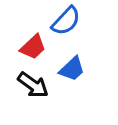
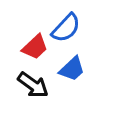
blue semicircle: moved 7 px down
red trapezoid: moved 2 px right
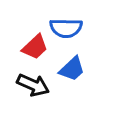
blue semicircle: rotated 48 degrees clockwise
black arrow: rotated 12 degrees counterclockwise
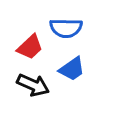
red trapezoid: moved 5 px left
blue trapezoid: rotated 8 degrees clockwise
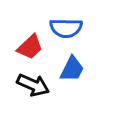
blue trapezoid: rotated 28 degrees counterclockwise
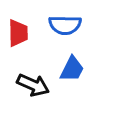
blue semicircle: moved 1 px left, 3 px up
red trapezoid: moved 12 px left, 14 px up; rotated 48 degrees counterclockwise
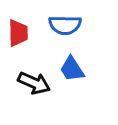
blue trapezoid: rotated 120 degrees clockwise
black arrow: moved 1 px right, 2 px up
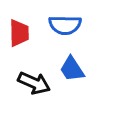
red trapezoid: moved 1 px right
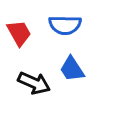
red trapezoid: rotated 28 degrees counterclockwise
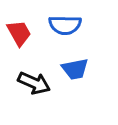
blue trapezoid: moved 3 px right; rotated 68 degrees counterclockwise
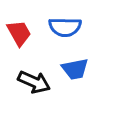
blue semicircle: moved 2 px down
black arrow: moved 1 px up
